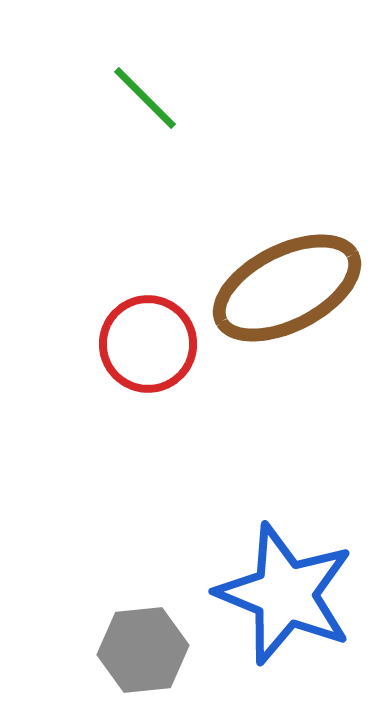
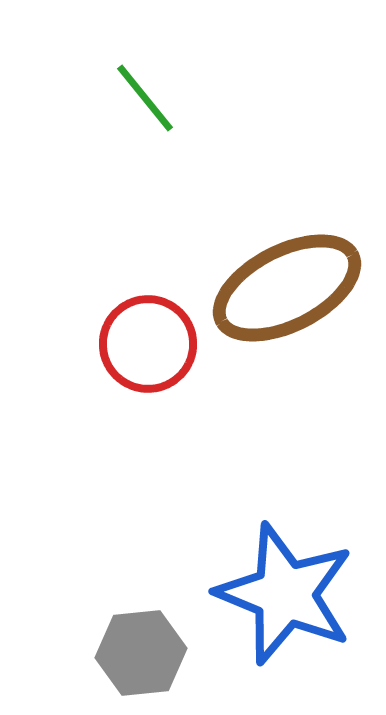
green line: rotated 6 degrees clockwise
gray hexagon: moved 2 px left, 3 px down
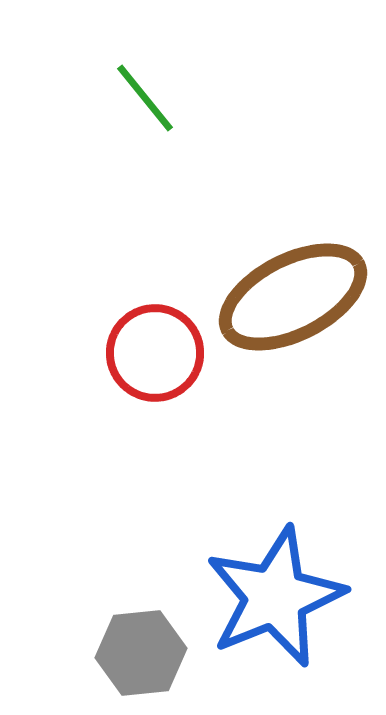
brown ellipse: moved 6 px right, 9 px down
red circle: moved 7 px right, 9 px down
blue star: moved 10 px left, 3 px down; rotated 28 degrees clockwise
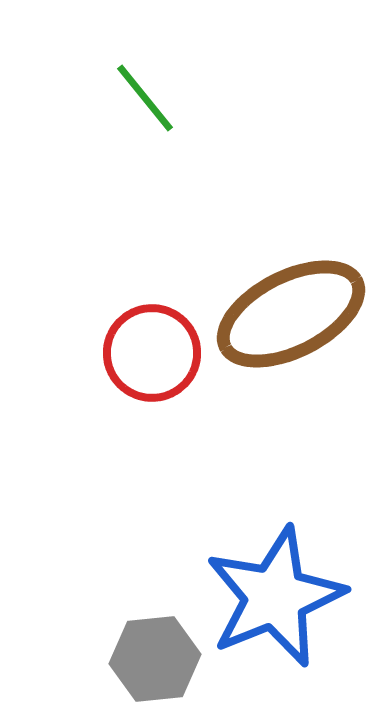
brown ellipse: moved 2 px left, 17 px down
red circle: moved 3 px left
gray hexagon: moved 14 px right, 6 px down
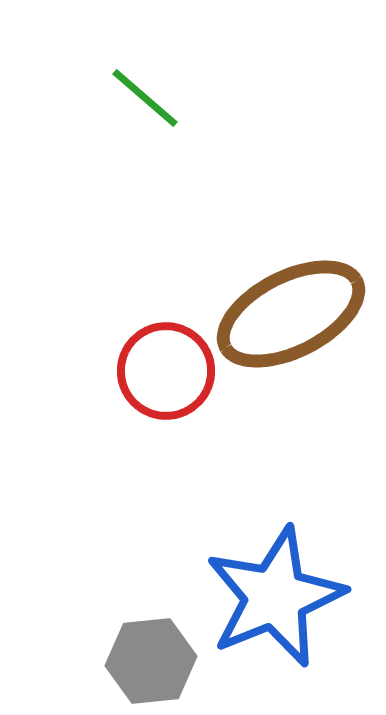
green line: rotated 10 degrees counterclockwise
red circle: moved 14 px right, 18 px down
gray hexagon: moved 4 px left, 2 px down
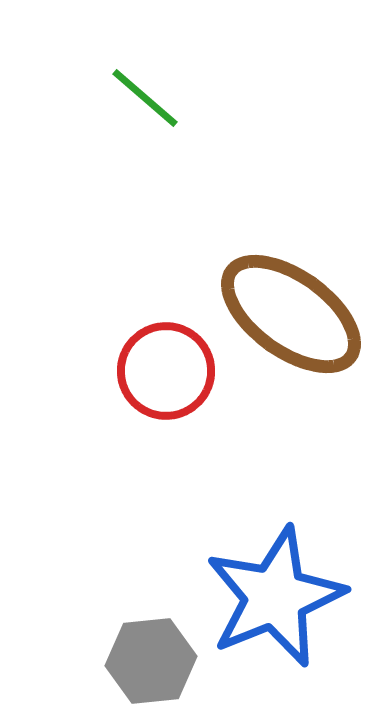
brown ellipse: rotated 63 degrees clockwise
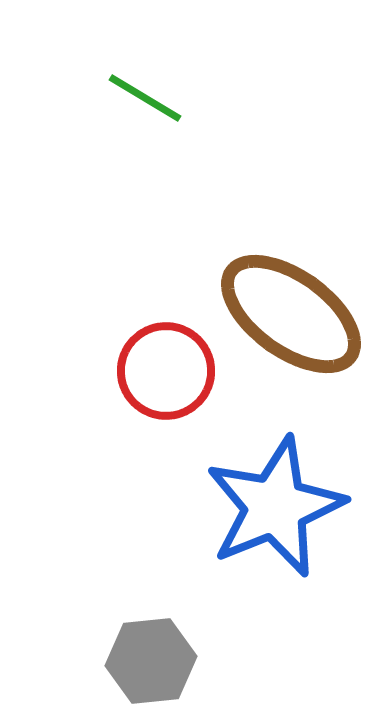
green line: rotated 10 degrees counterclockwise
blue star: moved 90 px up
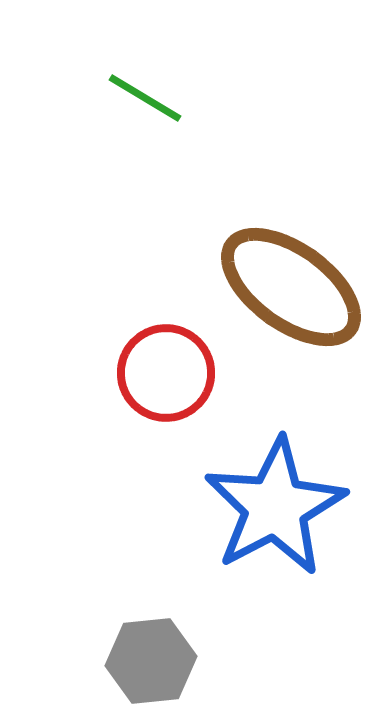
brown ellipse: moved 27 px up
red circle: moved 2 px down
blue star: rotated 6 degrees counterclockwise
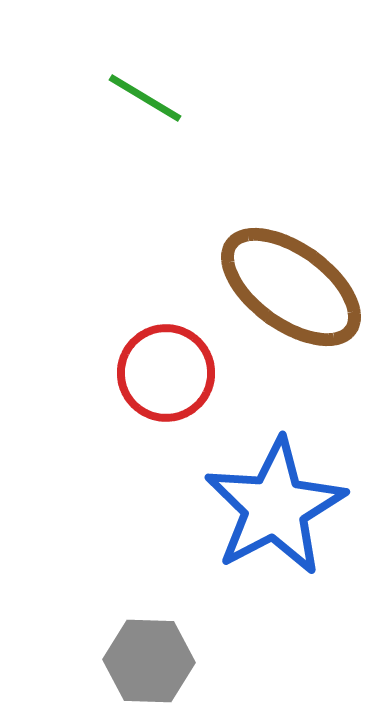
gray hexagon: moved 2 px left; rotated 8 degrees clockwise
